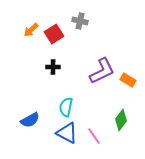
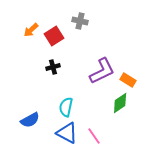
red square: moved 2 px down
black cross: rotated 16 degrees counterclockwise
green diamond: moved 1 px left, 17 px up; rotated 20 degrees clockwise
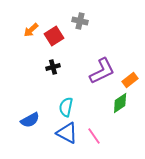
orange rectangle: moved 2 px right; rotated 70 degrees counterclockwise
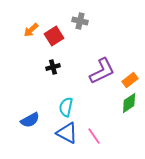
green diamond: moved 9 px right
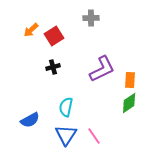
gray cross: moved 11 px right, 3 px up; rotated 14 degrees counterclockwise
purple L-shape: moved 2 px up
orange rectangle: rotated 49 degrees counterclockwise
blue triangle: moved 1 px left, 2 px down; rotated 35 degrees clockwise
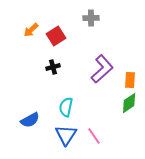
red square: moved 2 px right
purple L-shape: rotated 16 degrees counterclockwise
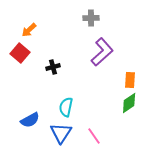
orange arrow: moved 2 px left
red square: moved 36 px left, 17 px down; rotated 18 degrees counterclockwise
purple L-shape: moved 17 px up
blue triangle: moved 5 px left, 2 px up
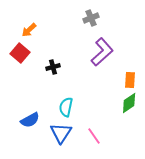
gray cross: rotated 21 degrees counterclockwise
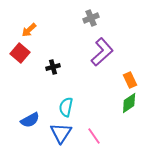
orange rectangle: rotated 28 degrees counterclockwise
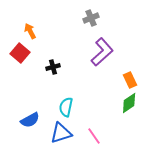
orange arrow: moved 1 px right, 1 px down; rotated 105 degrees clockwise
blue triangle: rotated 40 degrees clockwise
